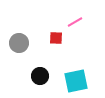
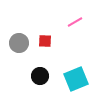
red square: moved 11 px left, 3 px down
cyan square: moved 2 px up; rotated 10 degrees counterclockwise
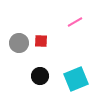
red square: moved 4 px left
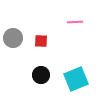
pink line: rotated 28 degrees clockwise
gray circle: moved 6 px left, 5 px up
black circle: moved 1 px right, 1 px up
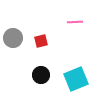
red square: rotated 16 degrees counterclockwise
